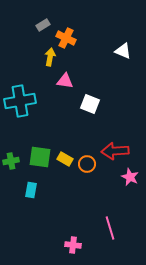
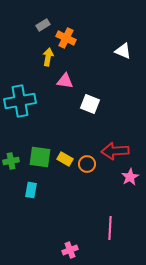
yellow arrow: moved 2 px left
pink star: rotated 18 degrees clockwise
pink line: rotated 20 degrees clockwise
pink cross: moved 3 px left, 5 px down; rotated 28 degrees counterclockwise
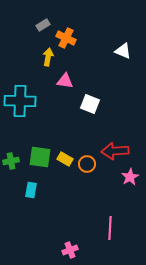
cyan cross: rotated 12 degrees clockwise
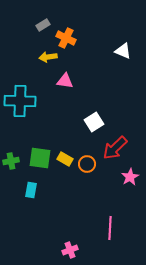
yellow arrow: rotated 108 degrees counterclockwise
white square: moved 4 px right, 18 px down; rotated 36 degrees clockwise
red arrow: moved 3 px up; rotated 40 degrees counterclockwise
green square: moved 1 px down
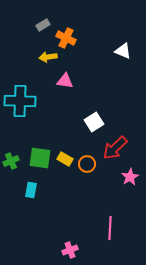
green cross: rotated 14 degrees counterclockwise
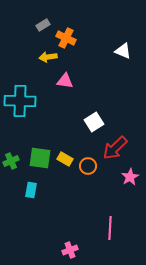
orange circle: moved 1 px right, 2 px down
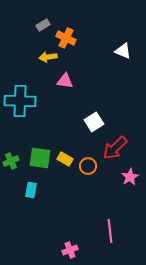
pink line: moved 3 px down; rotated 10 degrees counterclockwise
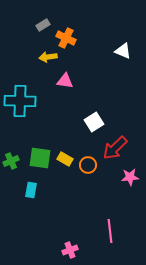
orange circle: moved 1 px up
pink star: rotated 24 degrees clockwise
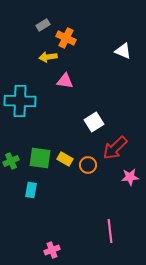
pink cross: moved 18 px left
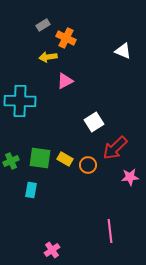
pink triangle: rotated 36 degrees counterclockwise
pink cross: rotated 14 degrees counterclockwise
